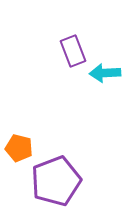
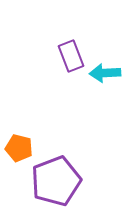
purple rectangle: moved 2 px left, 5 px down
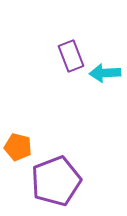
orange pentagon: moved 1 px left, 1 px up
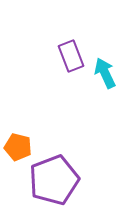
cyan arrow: rotated 68 degrees clockwise
purple pentagon: moved 2 px left, 1 px up
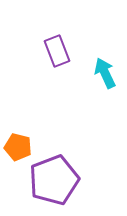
purple rectangle: moved 14 px left, 5 px up
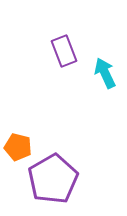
purple rectangle: moved 7 px right
purple pentagon: moved 1 px left, 1 px up; rotated 9 degrees counterclockwise
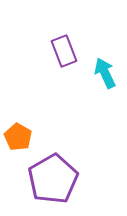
orange pentagon: moved 10 px up; rotated 16 degrees clockwise
